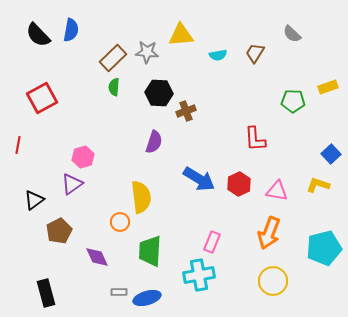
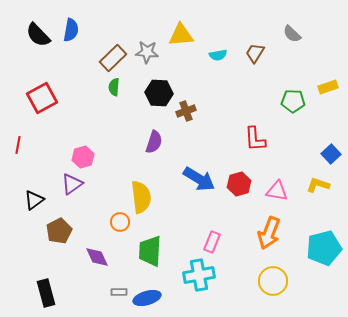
red hexagon: rotated 10 degrees clockwise
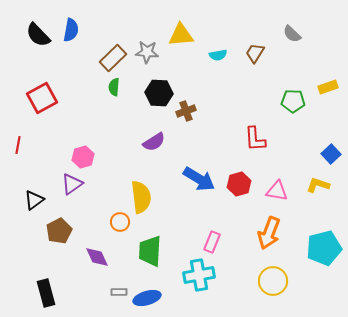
purple semicircle: rotated 40 degrees clockwise
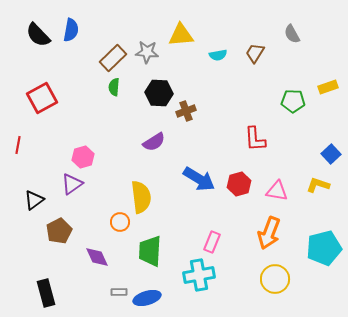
gray semicircle: rotated 18 degrees clockwise
yellow circle: moved 2 px right, 2 px up
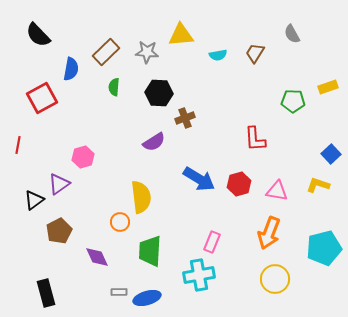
blue semicircle: moved 39 px down
brown rectangle: moved 7 px left, 6 px up
brown cross: moved 1 px left, 7 px down
purple triangle: moved 13 px left
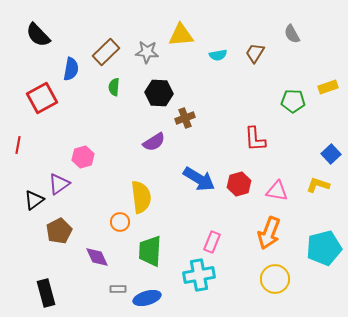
gray rectangle: moved 1 px left, 3 px up
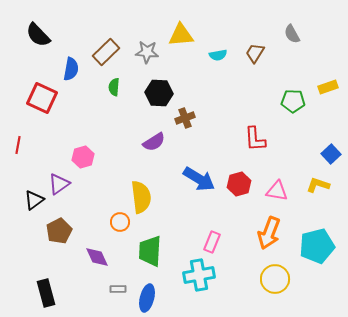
red square: rotated 36 degrees counterclockwise
cyan pentagon: moved 7 px left, 2 px up
blue ellipse: rotated 60 degrees counterclockwise
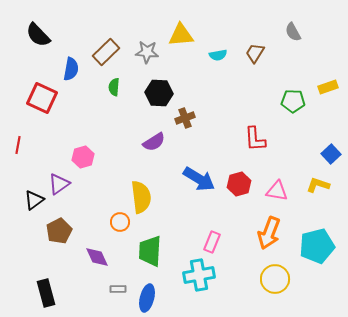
gray semicircle: moved 1 px right, 2 px up
